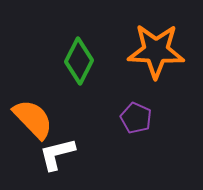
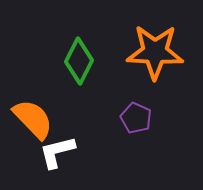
orange star: moved 1 px left, 1 px down
white L-shape: moved 2 px up
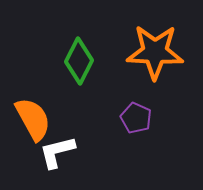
orange semicircle: rotated 15 degrees clockwise
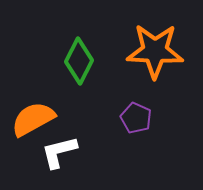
orange star: moved 1 px up
orange semicircle: rotated 90 degrees counterclockwise
white L-shape: moved 2 px right
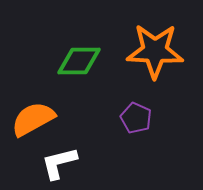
green diamond: rotated 63 degrees clockwise
white L-shape: moved 11 px down
